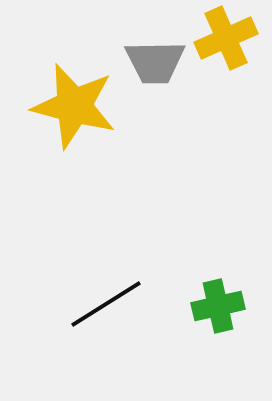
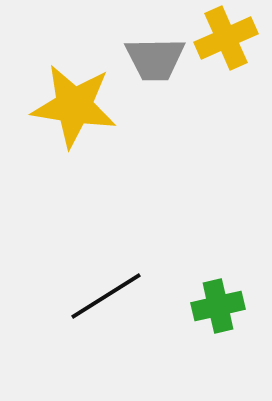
gray trapezoid: moved 3 px up
yellow star: rotated 6 degrees counterclockwise
black line: moved 8 px up
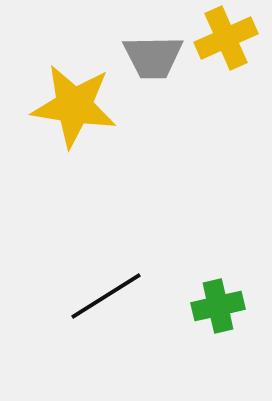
gray trapezoid: moved 2 px left, 2 px up
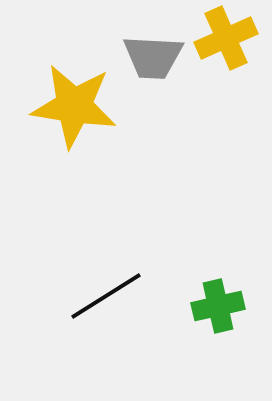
gray trapezoid: rotated 4 degrees clockwise
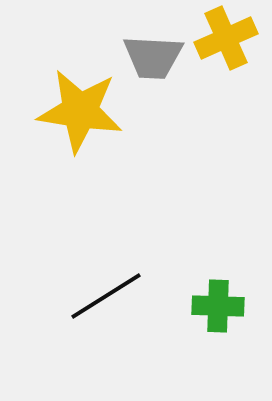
yellow star: moved 6 px right, 5 px down
green cross: rotated 15 degrees clockwise
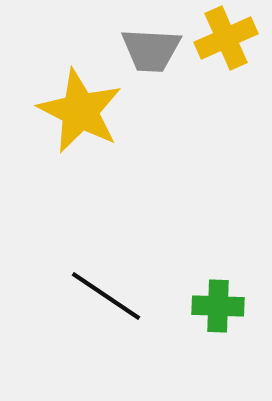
gray trapezoid: moved 2 px left, 7 px up
yellow star: rotated 18 degrees clockwise
black line: rotated 66 degrees clockwise
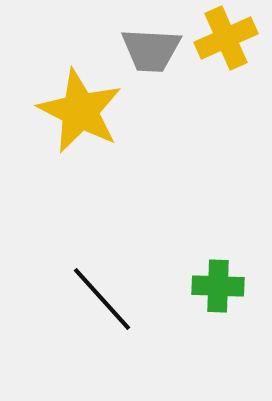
black line: moved 4 px left, 3 px down; rotated 14 degrees clockwise
green cross: moved 20 px up
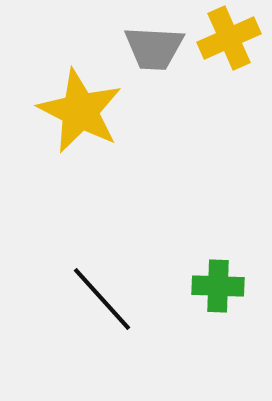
yellow cross: moved 3 px right
gray trapezoid: moved 3 px right, 2 px up
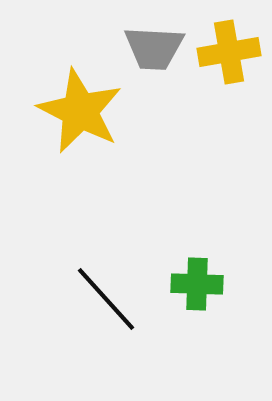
yellow cross: moved 14 px down; rotated 14 degrees clockwise
green cross: moved 21 px left, 2 px up
black line: moved 4 px right
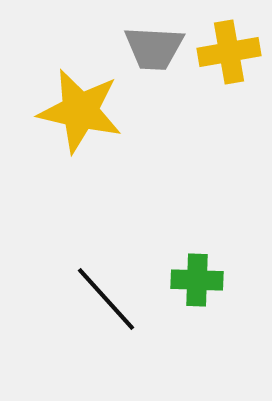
yellow star: rotated 14 degrees counterclockwise
green cross: moved 4 px up
